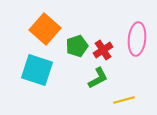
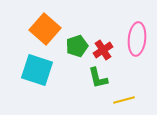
green L-shape: rotated 105 degrees clockwise
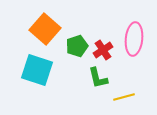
pink ellipse: moved 3 px left
yellow line: moved 3 px up
